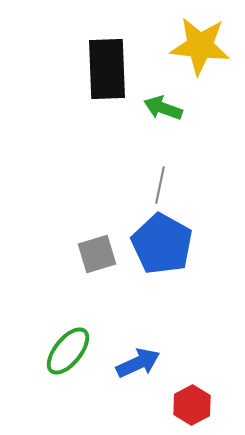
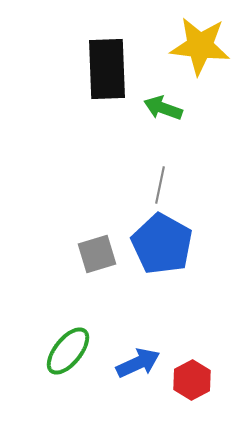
red hexagon: moved 25 px up
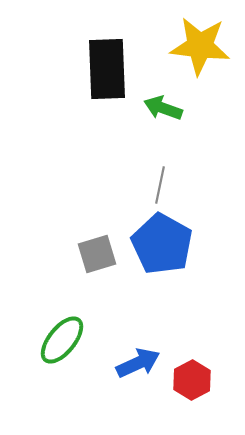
green ellipse: moved 6 px left, 11 px up
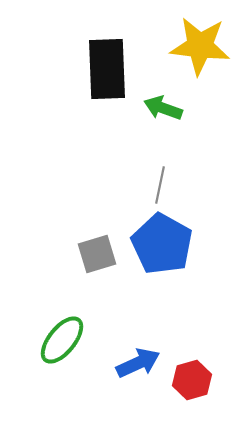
red hexagon: rotated 12 degrees clockwise
